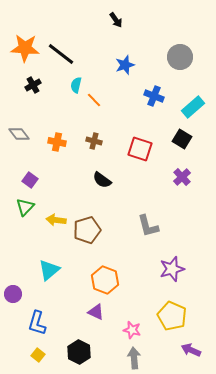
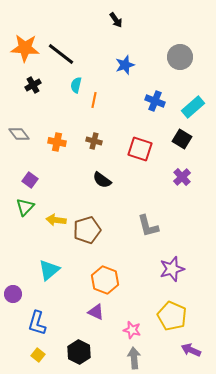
blue cross: moved 1 px right, 5 px down
orange line: rotated 56 degrees clockwise
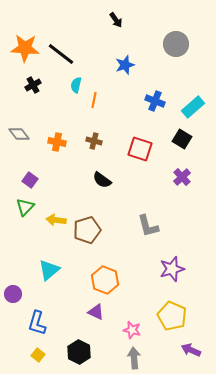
gray circle: moved 4 px left, 13 px up
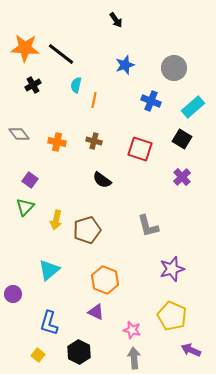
gray circle: moved 2 px left, 24 px down
blue cross: moved 4 px left
yellow arrow: rotated 84 degrees counterclockwise
blue L-shape: moved 12 px right
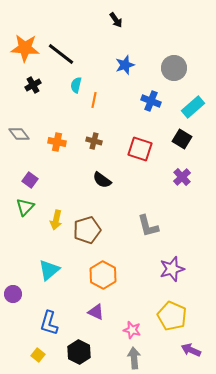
orange hexagon: moved 2 px left, 5 px up; rotated 8 degrees clockwise
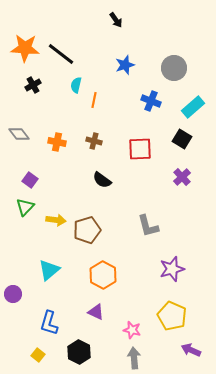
red square: rotated 20 degrees counterclockwise
yellow arrow: rotated 96 degrees counterclockwise
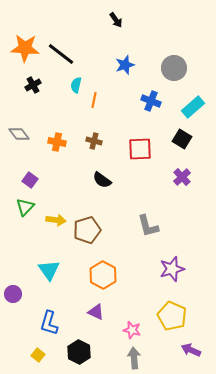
cyan triangle: rotated 25 degrees counterclockwise
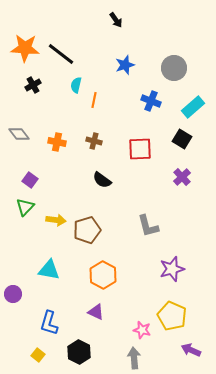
cyan triangle: rotated 45 degrees counterclockwise
pink star: moved 10 px right
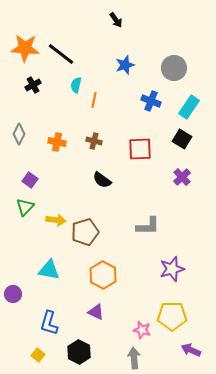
cyan rectangle: moved 4 px left; rotated 15 degrees counterclockwise
gray diamond: rotated 65 degrees clockwise
gray L-shape: rotated 75 degrees counterclockwise
brown pentagon: moved 2 px left, 2 px down
yellow pentagon: rotated 24 degrees counterclockwise
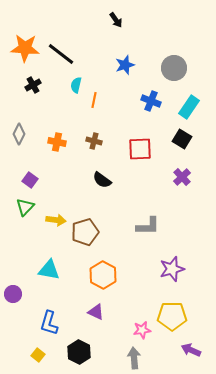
pink star: rotated 24 degrees counterclockwise
